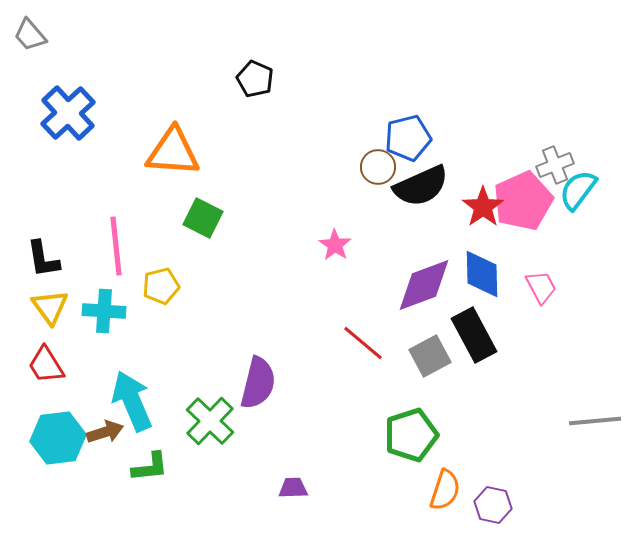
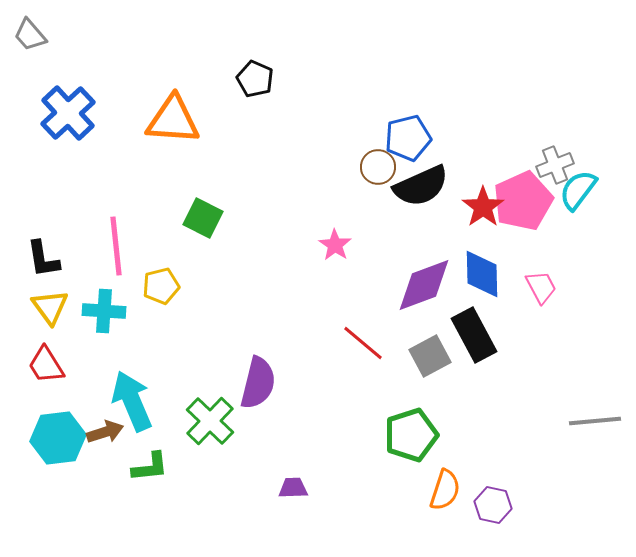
orange triangle: moved 32 px up
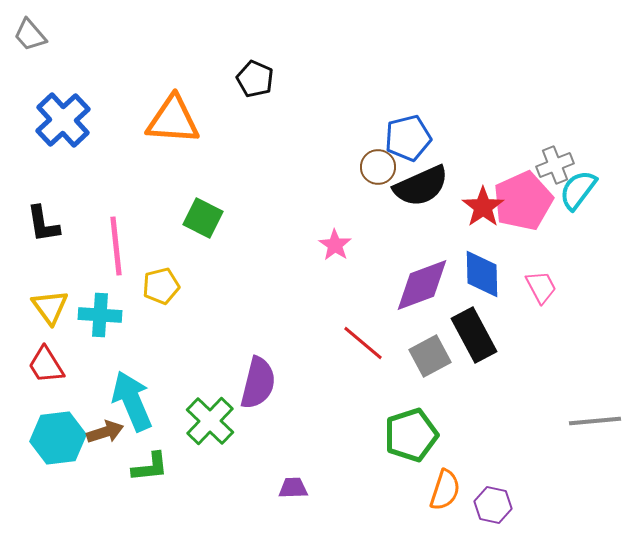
blue cross: moved 5 px left, 7 px down
black L-shape: moved 35 px up
purple diamond: moved 2 px left
cyan cross: moved 4 px left, 4 px down
